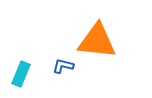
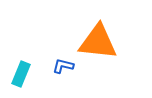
orange triangle: moved 1 px right, 1 px down
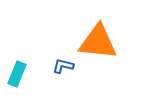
cyan rectangle: moved 4 px left
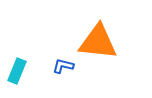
cyan rectangle: moved 3 px up
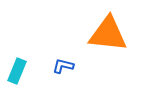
orange triangle: moved 10 px right, 8 px up
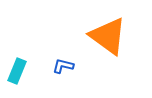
orange triangle: moved 2 px down; rotated 30 degrees clockwise
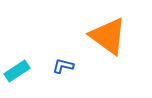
cyan rectangle: rotated 35 degrees clockwise
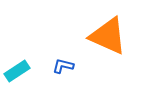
orange triangle: rotated 12 degrees counterclockwise
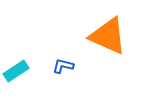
cyan rectangle: moved 1 px left
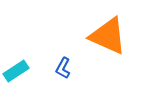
blue L-shape: moved 2 px down; rotated 75 degrees counterclockwise
